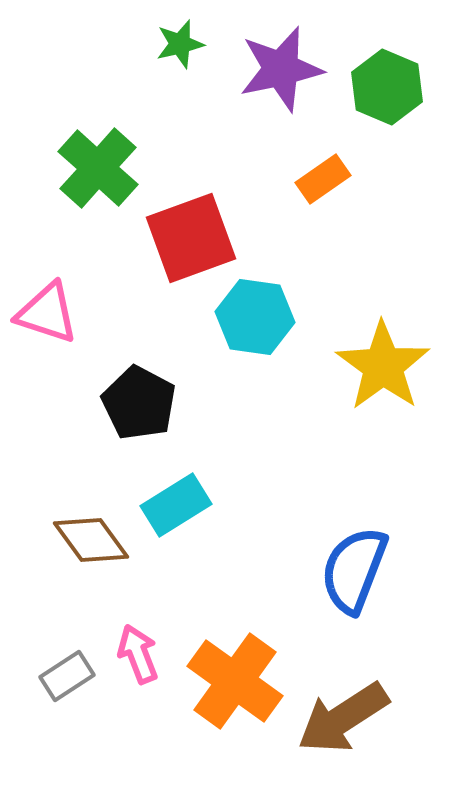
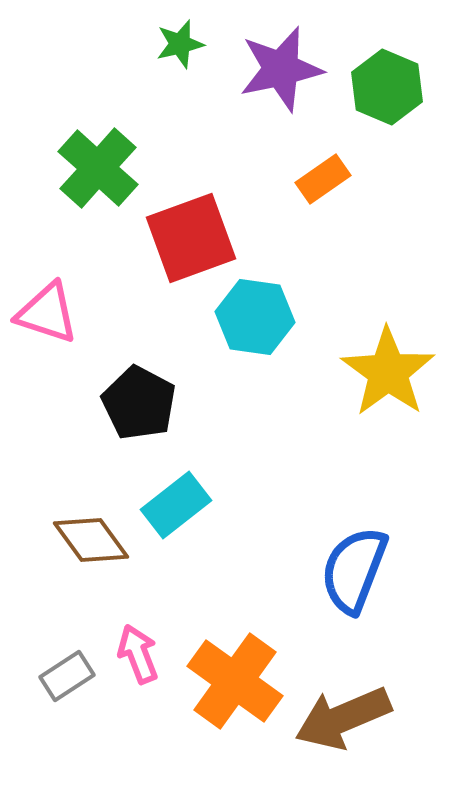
yellow star: moved 5 px right, 6 px down
cyan rectangle: rotated 6 degrees counterclockwise
brown arrow: rotated 10 degrees clockwise
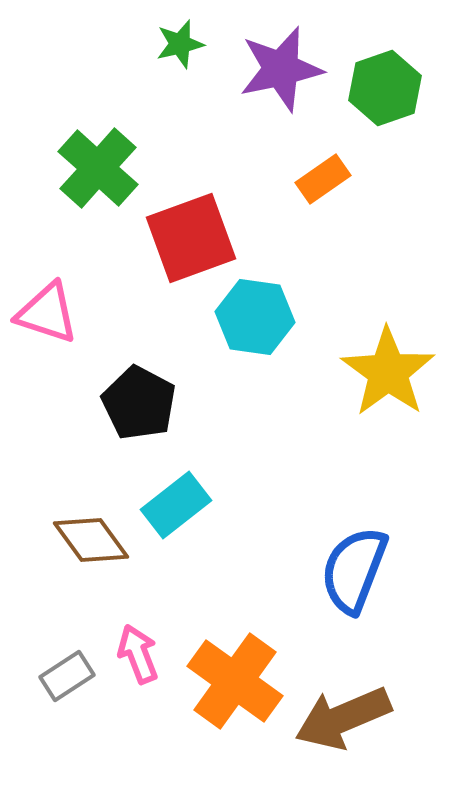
green hexagon: moved 2 px left, 1 px down; rotated 18 degrees clockwise
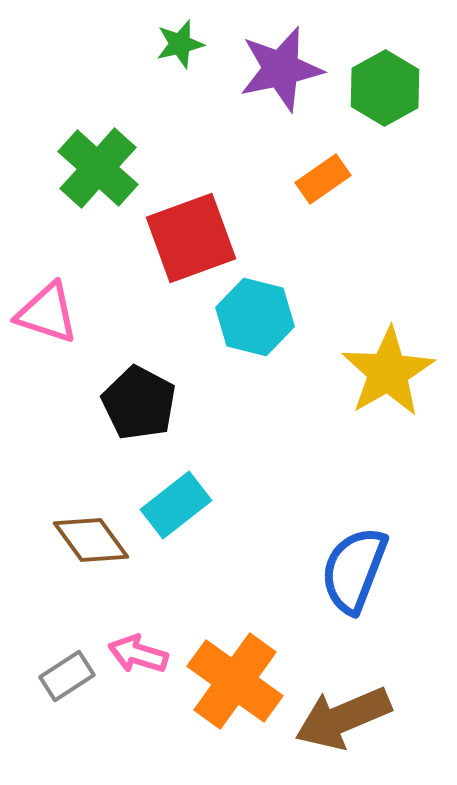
green hexagon: rotated 10 degrees counterclockwise
cyan hexagon: rotated 6 degrees clockwise
yellow star: rotated 6 degrees clockwise
pink arrow: rotated 52 degrees counterclockwise
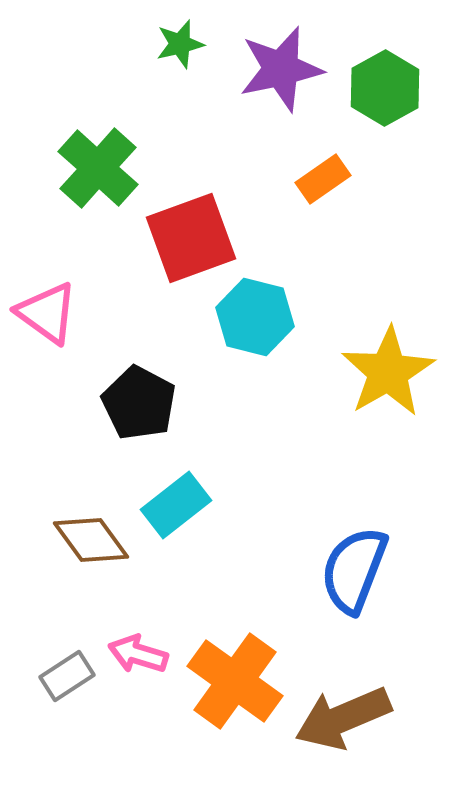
pink triangle: rotated 18 degrees clockwise
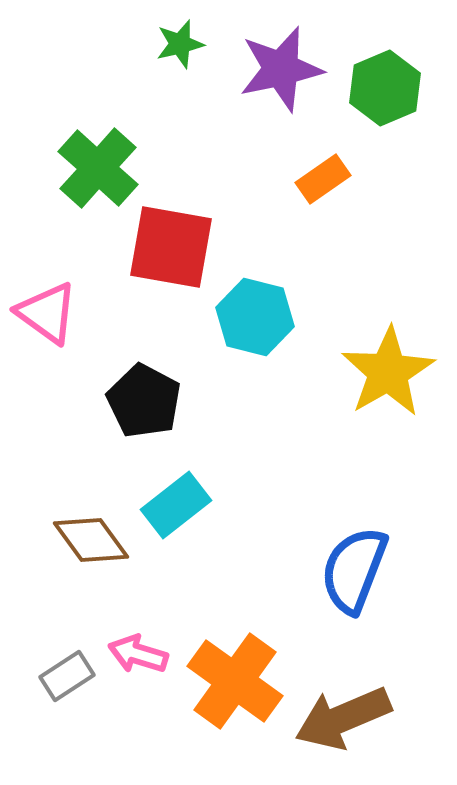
green hexagon: rotated 6 degrees clockwise
red square: moved 20 px left, 9 px down; rotated 30 degrees clockwise
black pentagon: moved 5 px right, 2 px up
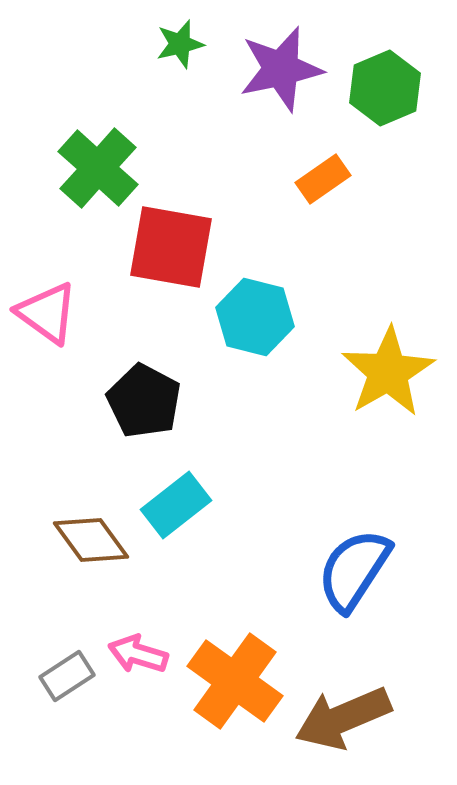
blue semicircle: rotated 12 degrees clockwise
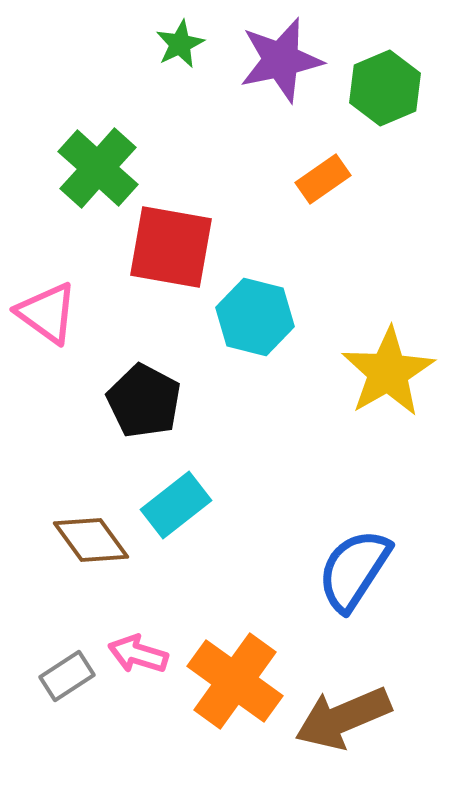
green star: rotated 12 degrees counterclockwise
purple star: moved 9 px up
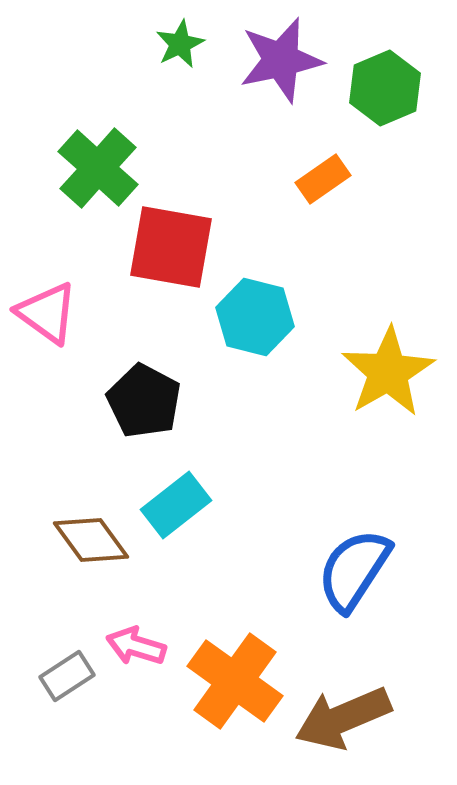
pink arrow: moved 2 px left, 8 px up
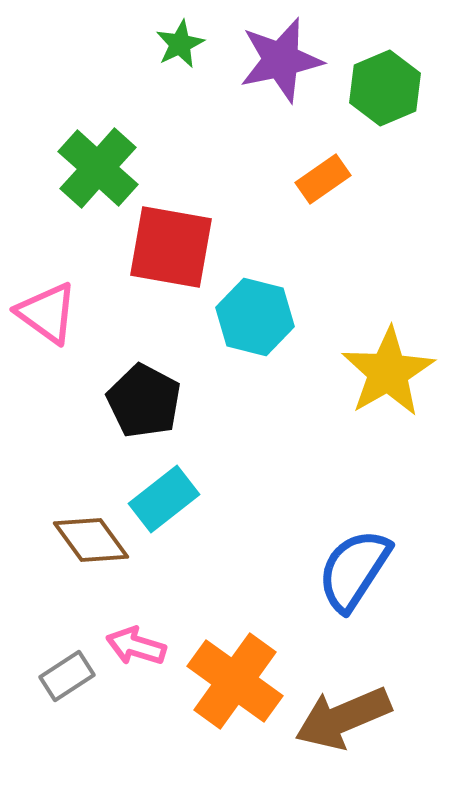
cyan rectangle: moved 12 px left, 6 px up
